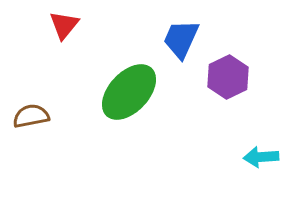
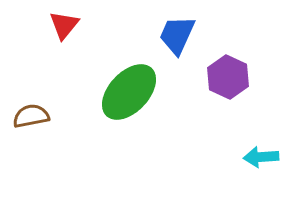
blue trapezoid: moved 4 px left, 4 px up
purple hexagon: rotated 9 degrees counterclockwise
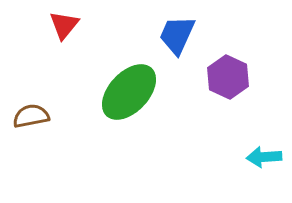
cyan arrow: moved 3 px right
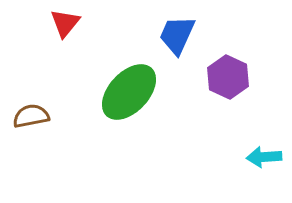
red triangle: moved 1 px right, 2 px up
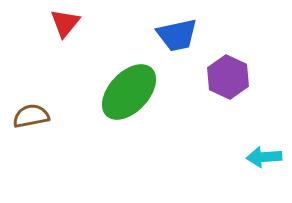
blue trapezoid: rotated 126 degrees counterclockwise
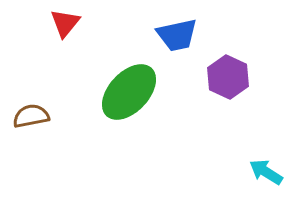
cyan arrow: moved 2 px right, 15 px down; rotated 36 degrees clockwise
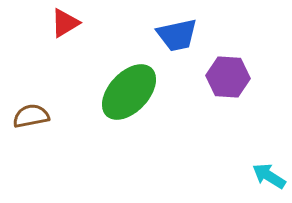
red triangle: rotated 20 degrees clockwise
purple hexagon: rotated 21 degrees counterclockwise
cyan arrow: moved 3 px right, 4 px down
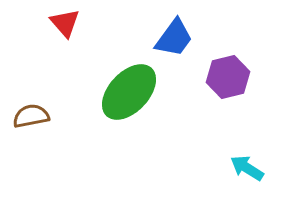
red triangle: rotated 40 degrees counterclockwise
blue trapezoid: moved 3 px left, 3 px down; rotated 42 degrees counterclockwise
purple hexagon: rotated 18 degrees counterclockwise
cyan arrow: moved 22 px left, 8 px up
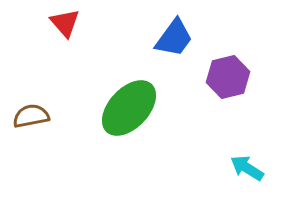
green ellipse: moved 16 px down
